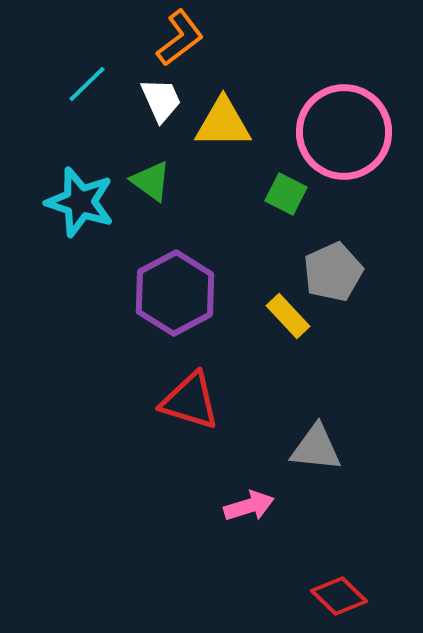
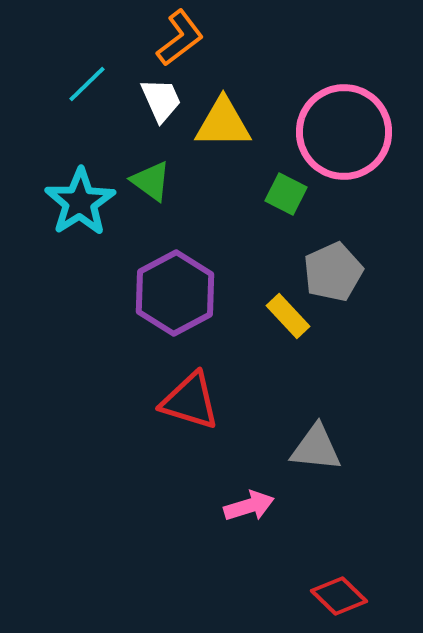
cyan star: rotated 22 degrees clockwise
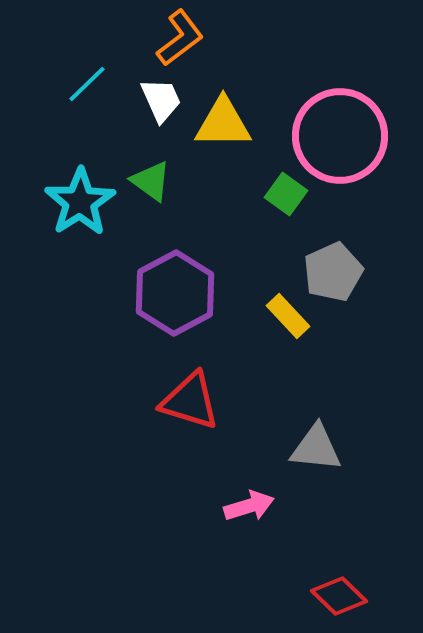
pink circle: moved 4 px left, 4 px down
green square: rotated 9 degrees clockwise
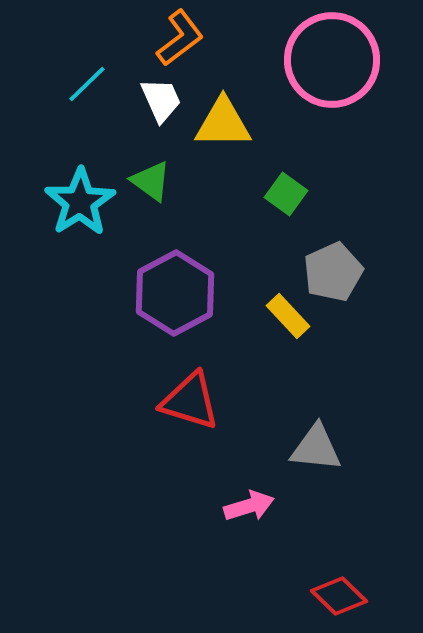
pink circle: moved 8 px left, 76 px up
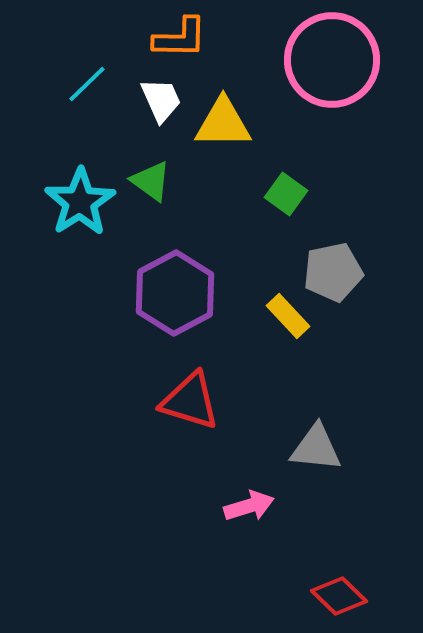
orange L-shape: rotated 38 degrees clockwise
gray pentagon: rotated 12 degrees clockwise
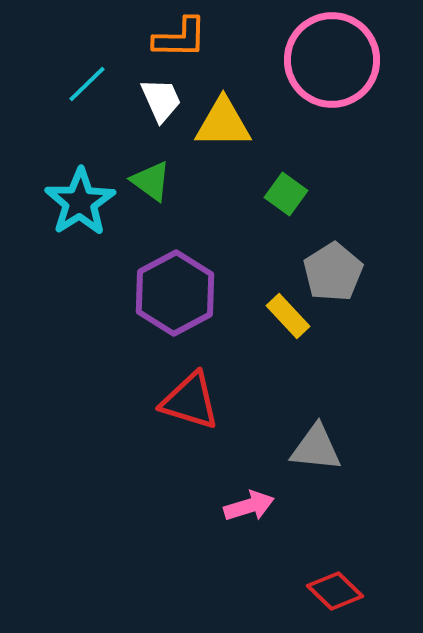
gray pentagon: rotated 20 degrees counterclockwise
red diamond: moved 4 px left, 5 px up
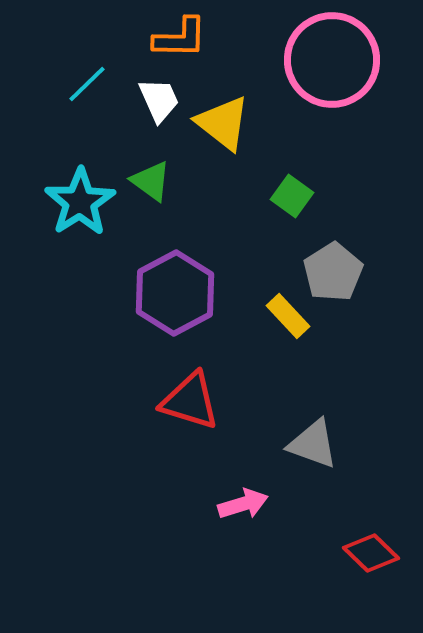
white trapezoid: moved 2 px left
yellow triangle: rotated 38 degrees clockwise
green square: moved 6 px right, 2 px down
gray triangle: moved 3 px left, 4 px up; rotated 14 degrees clockwise
pink arrow: moved 6 px left, 2 px up
red diamond: moved 36 px right, 38 px up
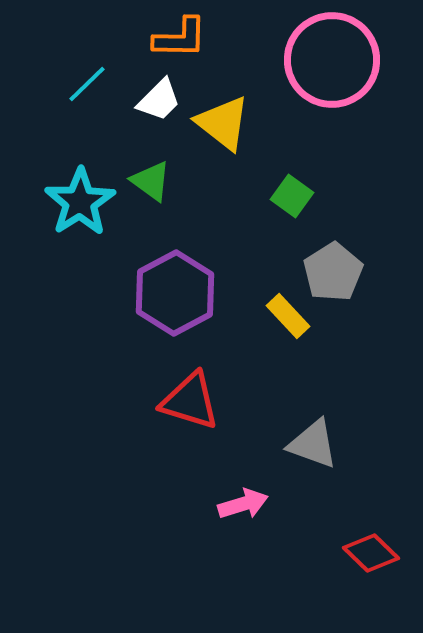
white trapezoid: rotated 69 degrees clockwise
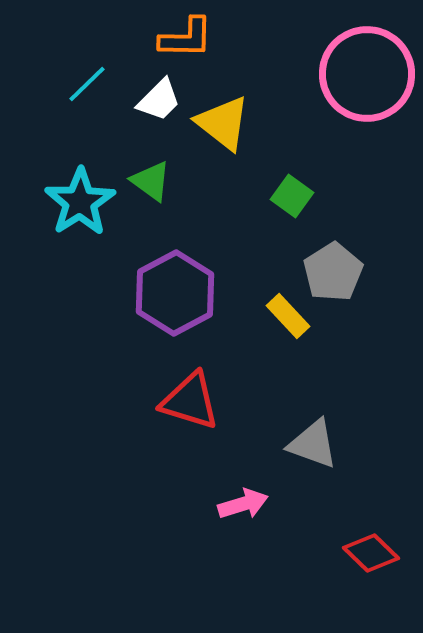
orange L-shape: moved 6 px right
pink circle: moved 35 px right, 14 px down
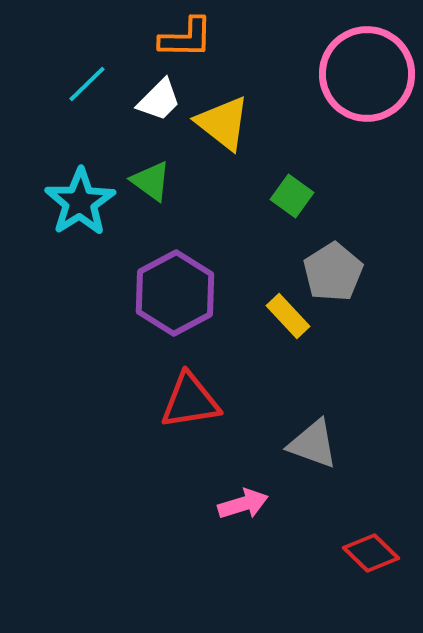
red triangle: rotated 26 degrees counterclockwise
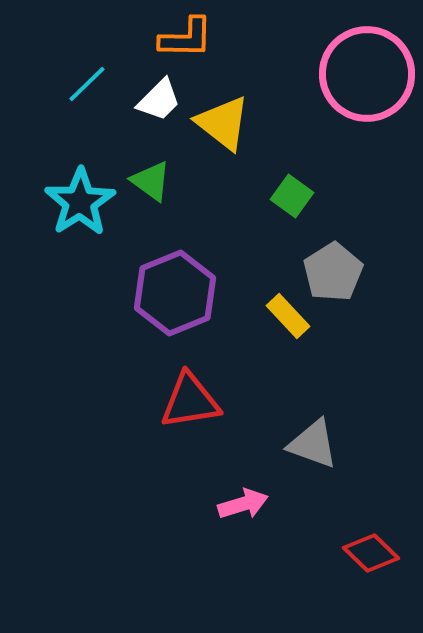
purple hexagon: rotated 6 degrees clockwise
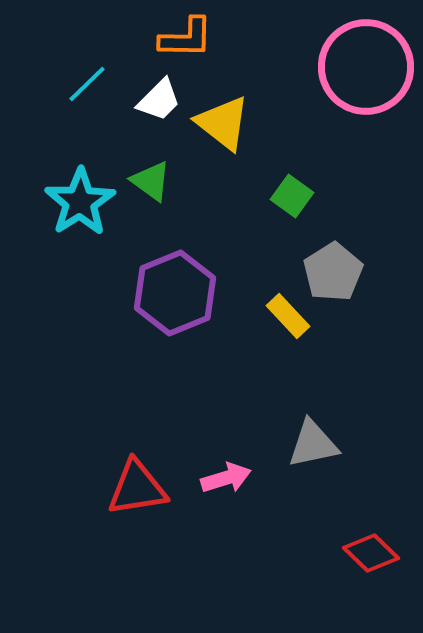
pink circle: moved 1 px left, 7 px up
red triangle: moved 53 px left, 87 px down
gray triangle: rotated 32 degrees counterclockwise
pink arrow: moved 17 px left, 26 px up
